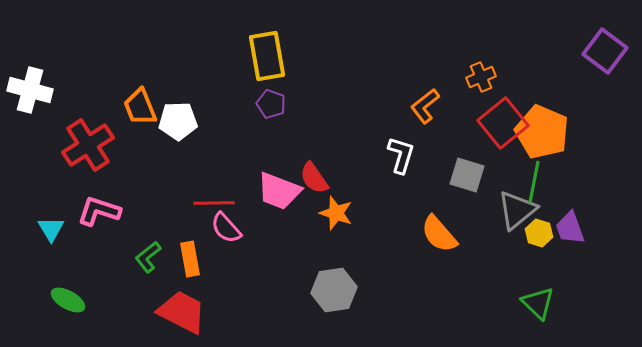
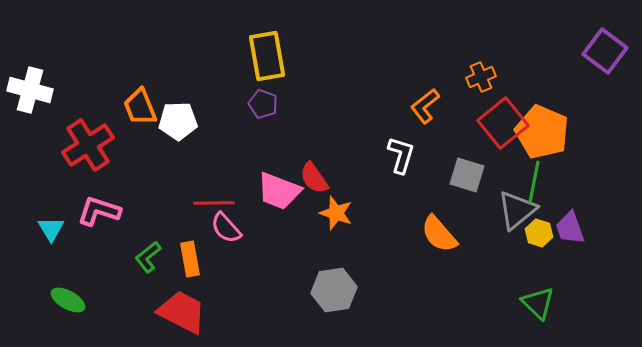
purple pentagon: moved 8 px left
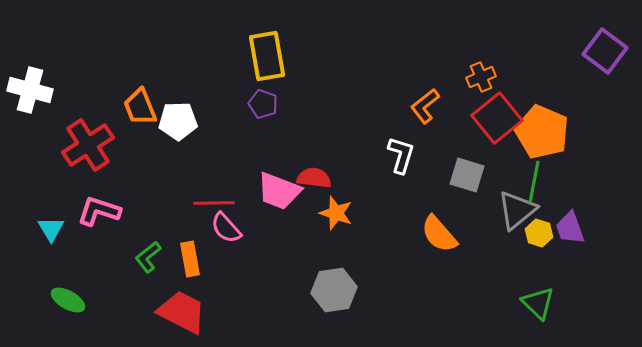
red square: moved 6 px left, 5 px up
red semicircle: rotated 132 degrees clockwise
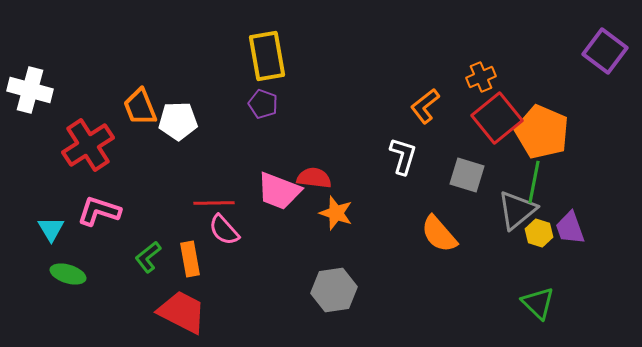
white L-shape: moved 2 px right, 1 px down
pink semicircle: moved 2 px left, 2 px down
green ellipse: moved 26 px up; rotated 12 degrees counterclockwise
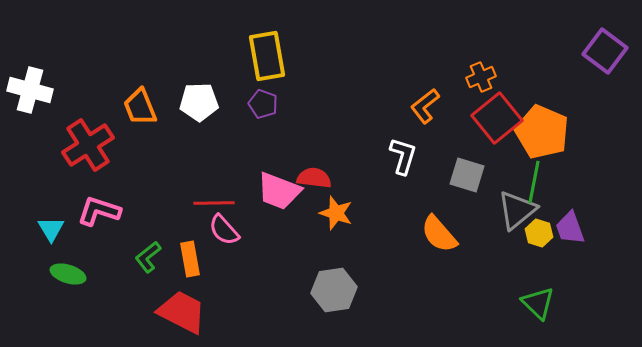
white pentagon: moved 21 px right, 19 px up
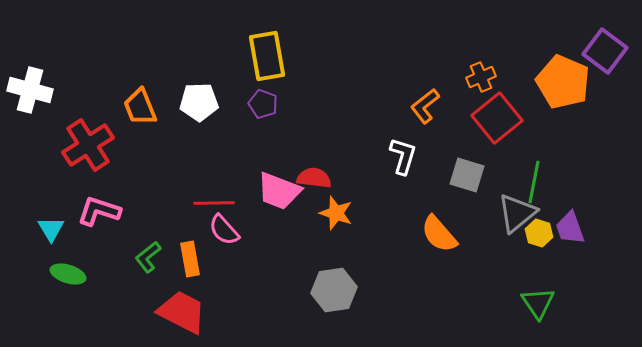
orange pentagon: moved 21 px right, 50 px up
gray triangle: moved 3 px down
green triangle: rotated 12 degrees clockwise
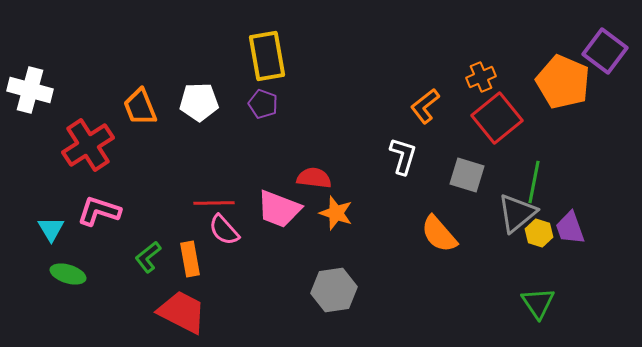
pink trapezoid: moved 18 px down
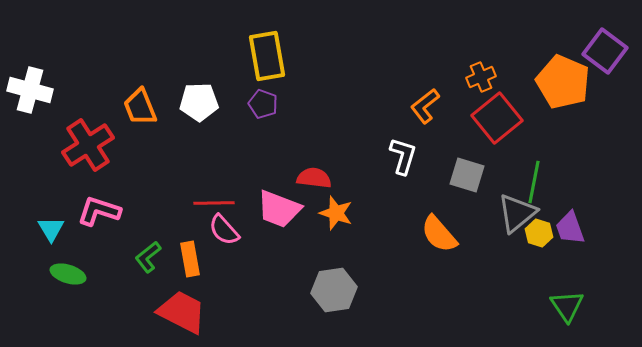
green triangle: moved 29 px right, 3 px down
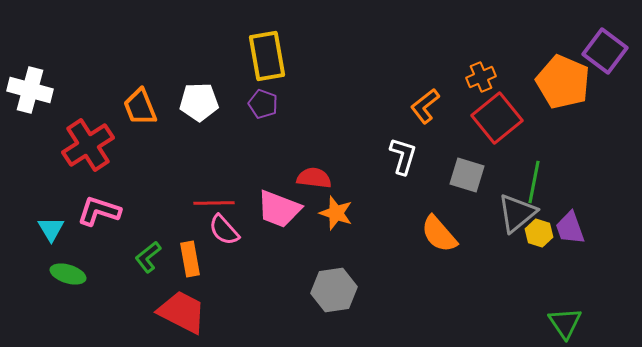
green triangle: moved 2 px left, 17 px down
